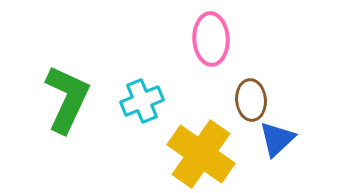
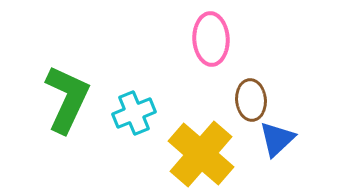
cyan cross: moved 8 px left, 12 px down
yellow cross: rotated 6 degrees clockwise
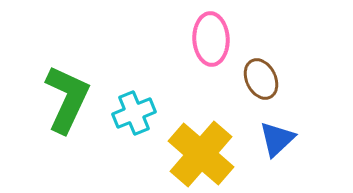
brown ellipse: moved 10 px right, 21 px up; rotated 21 degrees counterclockwise
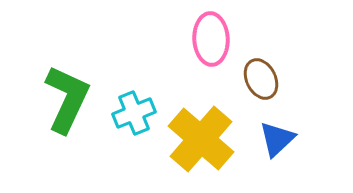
yellow cross: moved 15 px up
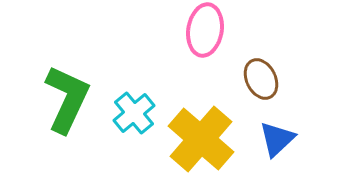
pink ellipse: moved 6 px left, 9 px up; rotated 12 degrees clockwise
cyan cross: rotated 18 degrees counterclockwise
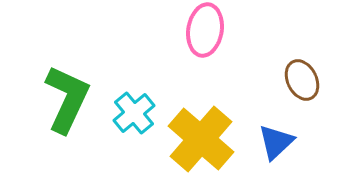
brown ellipse: moved 41 px right, 1 px down
blue triangle: moved 1 px left, 3 px down
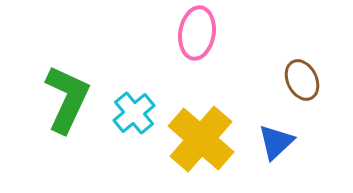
pink ellipse: moved 8 px left, 3 px down
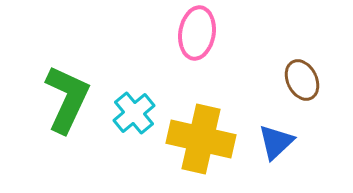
yellow cross: rotated 28 degrees counterclockwise
